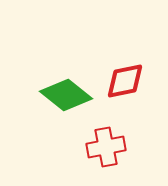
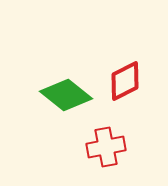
red diamond: rotated 15 degrees counterclockwise
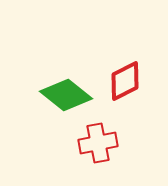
red cross: moved 8 px left, 4 px up
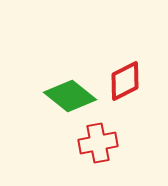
green diamond: moved 4 px right, 1 px down
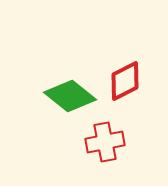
red cross: moved 7 px right, 1 px up
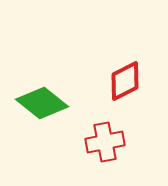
green diamond: moved 28 px left, 7 px down
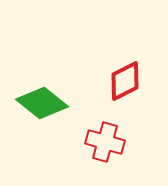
red cross: rotated 27 degrees clockwise
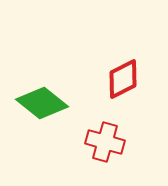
red diamond: moved 2 px left, 2 px up
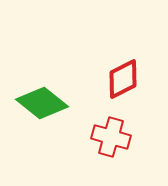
red cross: moved 6 px right, 5 px up
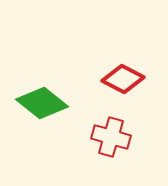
red diamond: rotated 54 degrees clockwise
